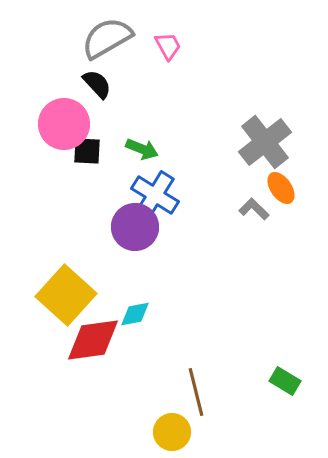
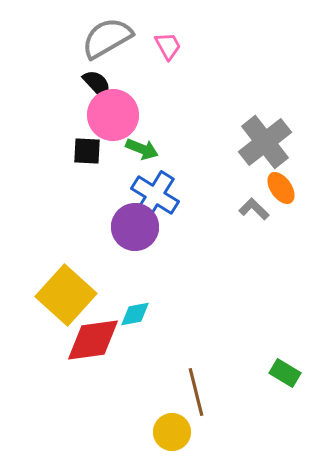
pink circle: moved 49 px right, 9 px up
green rectangle: moved 8 px up
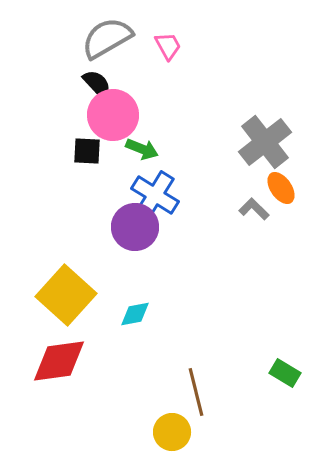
red diamond: moved 34 px left, 21 px down
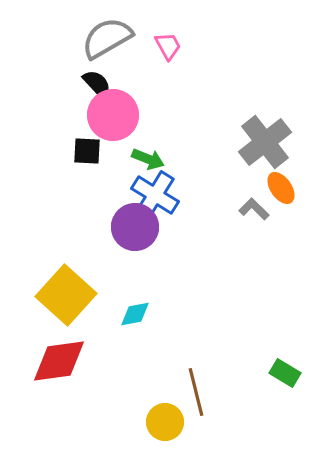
green arrow: moved 6 px right, 10 px down
yellow circle: moved 7 px left, 10 px up
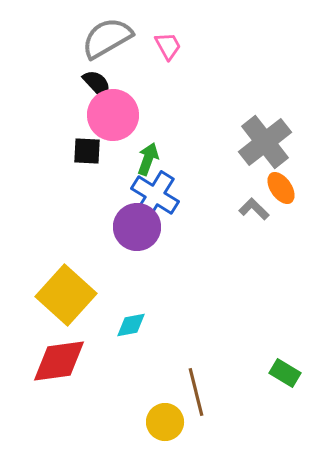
green arrow: rotated 92 degrees counterclockwise
purple circle: moved 2 px right
cyan diamond: moved 4 px left, 11 px down
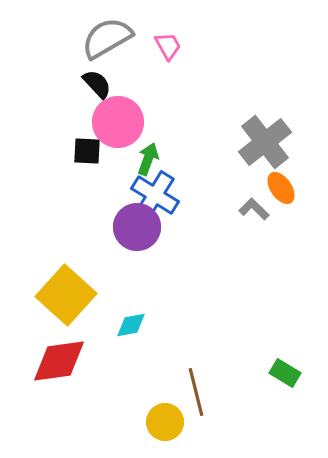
pink circle: moved 5 px right, 7 px down
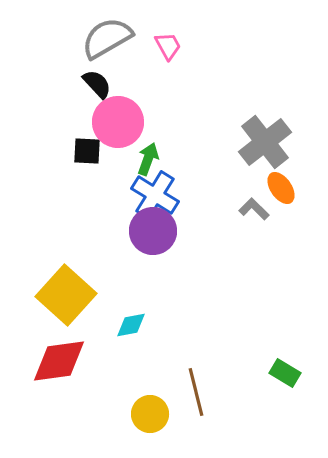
purple circle: moved 16 px right, 4 px down
yellow circle: moved 15 px left, 8 px up
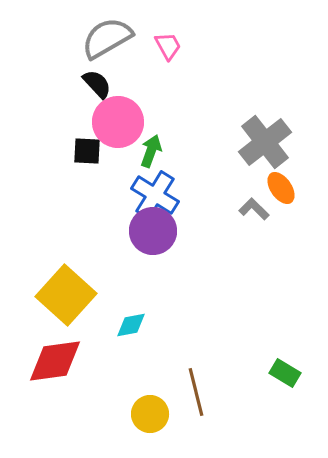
green arrow: moved 3 px right, 8 px up
red diamond: moved 4 px left
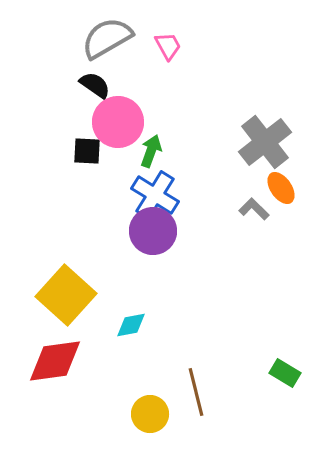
black semicircle: moved 2 px left, 1 px down; rotated 12 degrees counterclockwise
